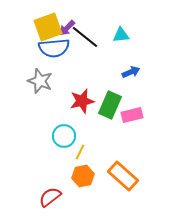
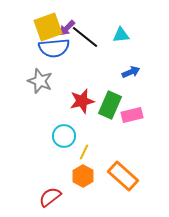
yellow line: moved 4 px right
orange hexagon: rotated 20 degrees counterclockwise
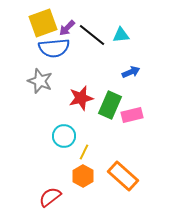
yellow square: moved 5 px left, 4 px up
black line: moved 7 px right, 2 px up
red star: moved 1 px left, 3 px up
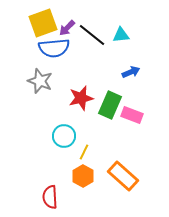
pink rectangle: rotated 35 degrees clockwise
red semicircle: rotated 55 degrees counterclockwise
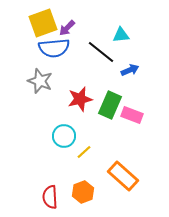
black line: moved 9 px right, 17 px down
blue arrow: moved 1 px left, 2 px up
red star: moved 1 px left, 1 px down
yellow line: rotated 21 degrees clockwise
orange hexagon: moved 16 px down; rotated 10 degrees clockwise
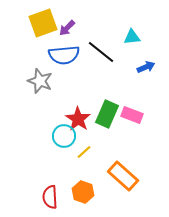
cyan triangle: moved 11 px right, 2 px down
blue semicircle: moved 10 px right, 7 px down
blue arrow: moved 16 px right, 3 px up
red star: moved 2 px left, 20 px down; rotated 25 degrees counterclockwise
green rectangle: moved 3 px left, 9 px down
orange hexagon: rotated 20 degrees counterclockwise
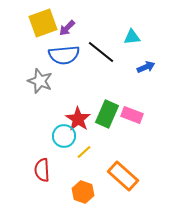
red semicircle: moved 8 px left, 27 px up
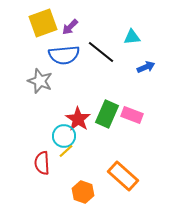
purple arrow: moved 3 px right, 1 px up
yellow line: moved 18 px left, 1 px up
red semicircle: moved 7 px up
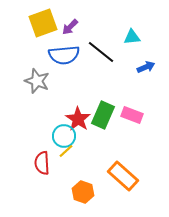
gray star: moved 3 px left
green rectangle: moved 4 px left, 1 px down
